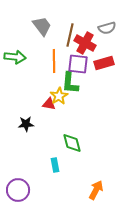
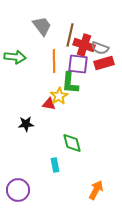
gray semicircle: moved 7 px left, 20 px down; rotated 36 degrees clockwise
red cross: moved 1 px left, 2 px down; rotated 10 degrees counterclockwise
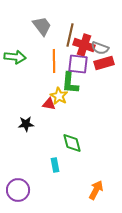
yellow star: rotated 12 degrees counterclockwise
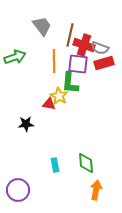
green arrow: rotated 25 degrees counterclockwise
green diamond: moved 14 px right, 20 px down; rotated 10 degrees clockwise
orange arrow: rotated 18 degrees counterclockwise
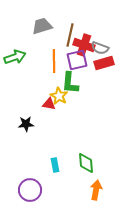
gray trapezoid: rotated 70 degrees counterclockwise
purple square: moved 1 px left, 4 px up; rotated 20 degrees counterclockwise
purple circle: moved 12 px right
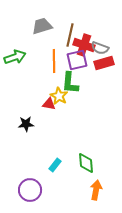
cyan rectangle: rotated 48 degrees clockwise
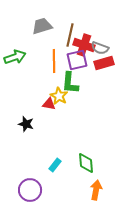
black star: rotated 21 degrees clockwise
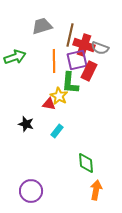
red rectangle: moved 15 px left, 8 px down; rotated 48 degrees counterclockwise
cyan rectangle: moved 2 px right, 34 px up
purple circle: moved 1 px right, 1 px down
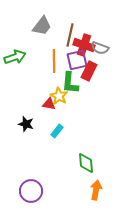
gray trapezoid: rotated 145 degrees clockwise
